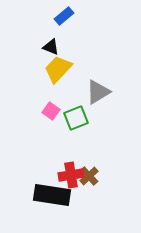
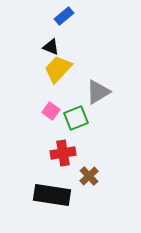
red cross: moved 8 px left, 22 px up
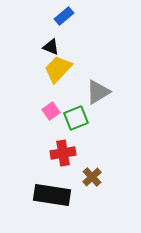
pink square: rotated 18 degrees clockwise
brown cross: moved 3 px right, 1 px down
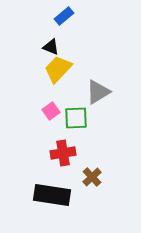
green square: rotated 20 degrees clockwise
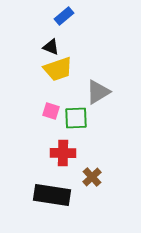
yellow trapezoid: rotated 152 degrees counterclockwise
pink square: rotated 36 degrees counterclockwise
red cross: rotated 10 degrees clockwise
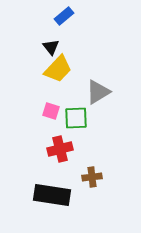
black triangle: rotated 30 degrees clockwise
yellow trapezoid: rotated 28 degrees counterclockwise
red cross: moved 3 px left, 4 px up; rotated 15 degrees counterclockwise
brown cross: rotated 36 degrees clockwise
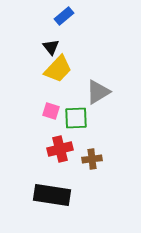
brown cross: moved 18 px up
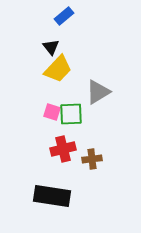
pink square: moved 1 px right, 1 px down
green square: moved 5 px left, 4 px up
red cross: moved 3 px right
black rectangle: moved 1 px down
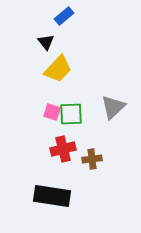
black triangle: moved 5 px left, 5 px up
gray triangle: moved 15 px right, 15 px down; rotated 12 degrees counterclockwise
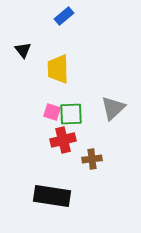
black triangle: moved 23 px left, 8 px down
yellow trapezoid: rotated 136 degrees clockwise
gray triangle: moved 1 px down
red cross: moved 9 px up
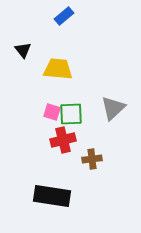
yellow trapezoid: rotated 96 degrees clockwise
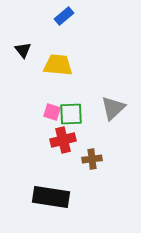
yellow trapezoid: moved 4 px up
black rectangle: moved 1 px left, 1 px down
